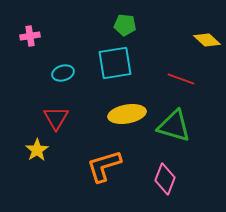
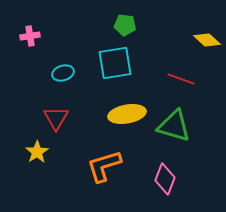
yellow star: moved 2 px down
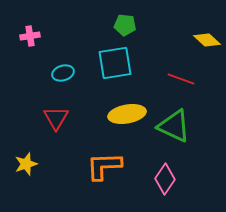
green triangle: rotated 9 degrees clockwise
yellow star: moved 11 px left, 12 px down; rotated 15 degrees clockwise
orange L-shape: rotated 15 degrees clockwise
pink diamond: rotated 12 degrees clockwise
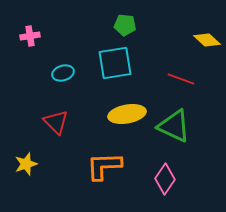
red triangle: moved 4 px down; rotated 16 degrees counterclockwise
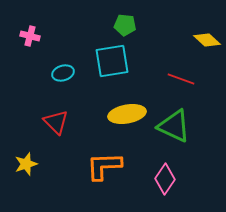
pink cross: rotated 24 degrees clockwise
cyan square: moved 3 px left, 2 px up
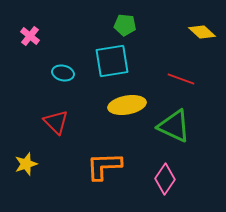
pink cross: rotated 24 degrees clockwise
yellow diamond: moved 5 px left, 8 px up
cyan ellipse: rotated 30 degrees clockwise
yellow ellipse: moved 9 px up
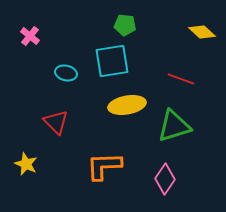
cyan ellipse: moved 3 px right
green triangle: rotated 42 degrees counterclockwise
yellow star: rotated 30 degrees counterclockwise
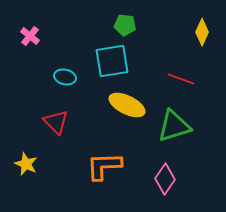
yellow diamond: rotated 72 degrees clockwise
cyan ellipse: moved 1 px left, 4 px down
yellow ellipse: rotated 36 degrees clockwise
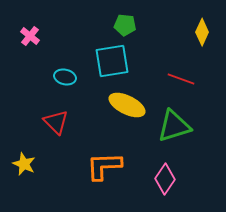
yellow star: moved 2 px left
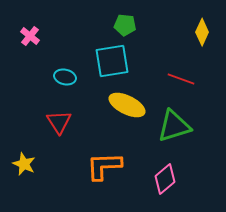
red triangle: moved 3 px right; rotated 12 degrees clockwise
pink diamond: rotated 16 degrees clockwise
